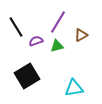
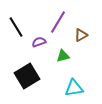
purple semicircle: moved 3 px right, 1 px down
green triangle: moved 6 px right, 10 px down
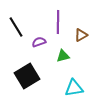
purple line: rotated 30 degrees counterclockwise
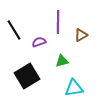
black line: moved 2 px left, 3 px down
green triangle: moved 1 px left, 5 px down
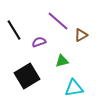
purple line: moved 1 px up; rotated 50 degrees counterclockwise
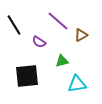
black line: moved 5 px up
purple semicircle: rotated 128 degrees counterclockwise
black square: rotated 25 degrees clockwise
cyan triangle: moved 3 px right, 4 px up
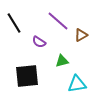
black line: moved 2 px up
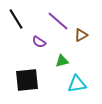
black line: moved 2 px right, 4 px up
black square: moved 4 px down
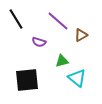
purple semicircle: rotated 16 degrees counterclockwise
cyan triangle: moved 6 px up; rotated 48 degrees clockwise
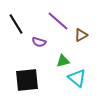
black line: moved 5 px down
green triangle: moved 1 px right
